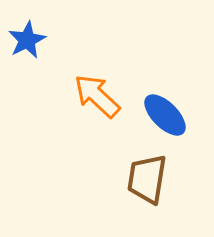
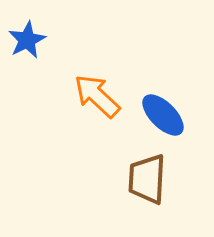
blue ellipse: moved 2 px left
brown trapezoid: rotated 6 degrees counterclockwise
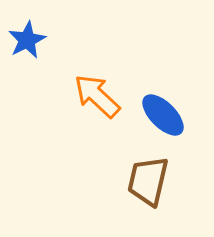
brown trapezoid: moved 1 px right, 2 px down; rotated 10 degrees clockwise
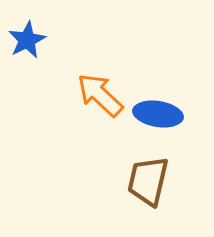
orange arrow: moved 3 px right, 1 px up
blue ellipse: moved 5 px left, 1 px up; rotated 36 degrees counterclockwise
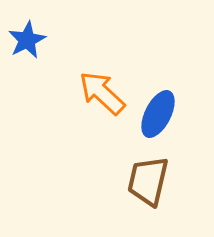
orange arrow: moved 2 px right, 2 px up
blue ellipse: rotated 72 degrees counterclockwise
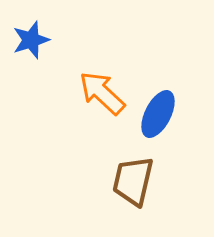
blue star: moved 4 px right; rotated 9 degrees clockwise
brown trapezoid: moved 15 px left
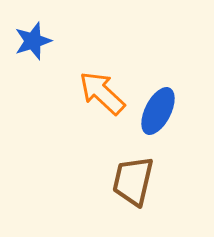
blue star: moved 2 px right, 1 px down
blue ellipse: moved 3 px up
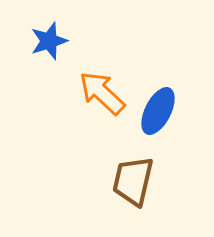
blue star: moved 16 px right
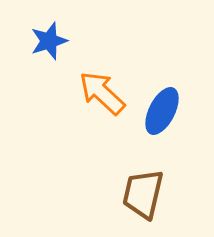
blue ellipse: moved 4 px right
brown trapezoid: moved 10 px right, 13 px down
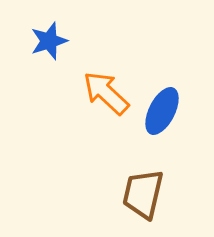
orange arrow: moved 4 px right
